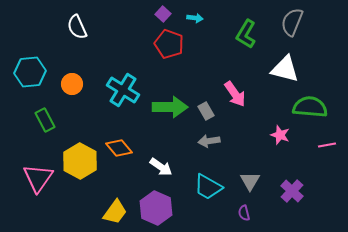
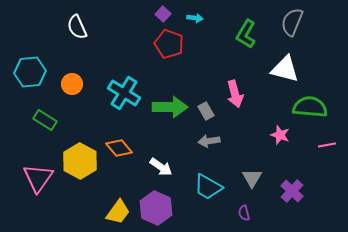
cyan cross: moved 1 px right, 3 px down
pink arrow: rotated 20 degrees clockwise
green rectangle: rotated 30 degrees counterclockwise
gray triangle: moved 2 px right, 3 px up
yellow trapezoid: moved 3 px right
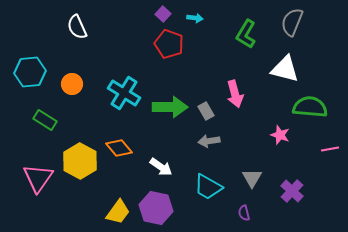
pink line: moved 3 px right, 4 px down
purple hexagon: rotated 12 degrees counterclockwise
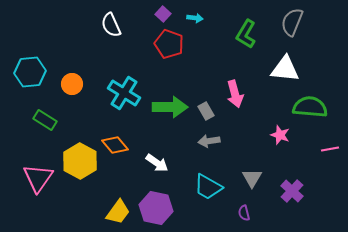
white semicircle: moved 34 px right, 2 px up
white triangle: rotated 8 degrees counterclockwise
orange diamond: moved 4 px left, 3 px up
white arrow: moved 4 px left, 4 px up
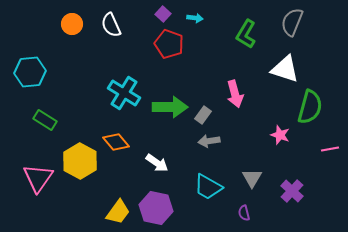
white triangle: rotated 12 degrees clockwise
orange circle: moved 60 px up
green semicircle: rotated 100 degrees clockwise
gray rectangle: moved 3 px left, 4 px down; rotated 66 degrees clockwise
orange diamond: moved 1 px right, 3 px up
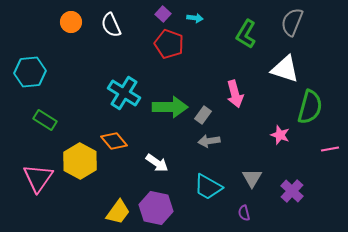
orange circle: moved 1 px left, 2 px up
orange diamond: moved 2 px left, 1 px up
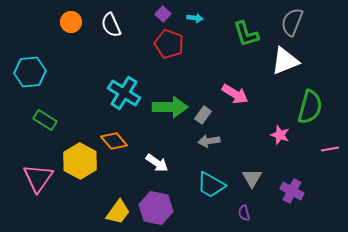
green L-shape: rotated 48 degrees counterclockwise
white triangle: moved 8 px up; rotated 40 degrees counterclockwise
pink arrow: rotated 44 degrees counterclockwise
cyan trapezoid: moved 3 px right, 2 px up
purple cross: rotated 15 degrees counterclockwise
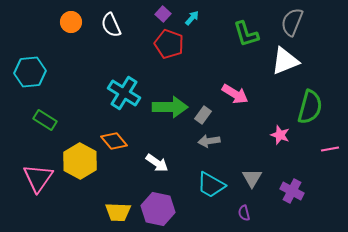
cyan arrow: moved 3 px left; rotated 56 degrees counterclockwise
purple hexagon: moved 2 px right, 1 px down
yellow trapezoid: rotated 56 degrees clockwise
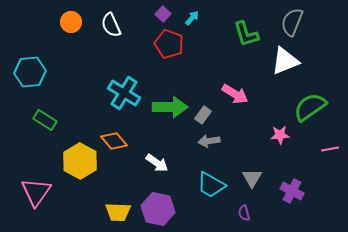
green semicircle: rotated 140 degrees counterclockwise
pink star: rotated 24 degrees counterclockwise
pink triangle: moved 2 px left, 14 px down
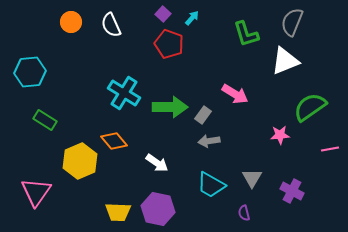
yellow hexagon: rotated 8 degrees clockwise
